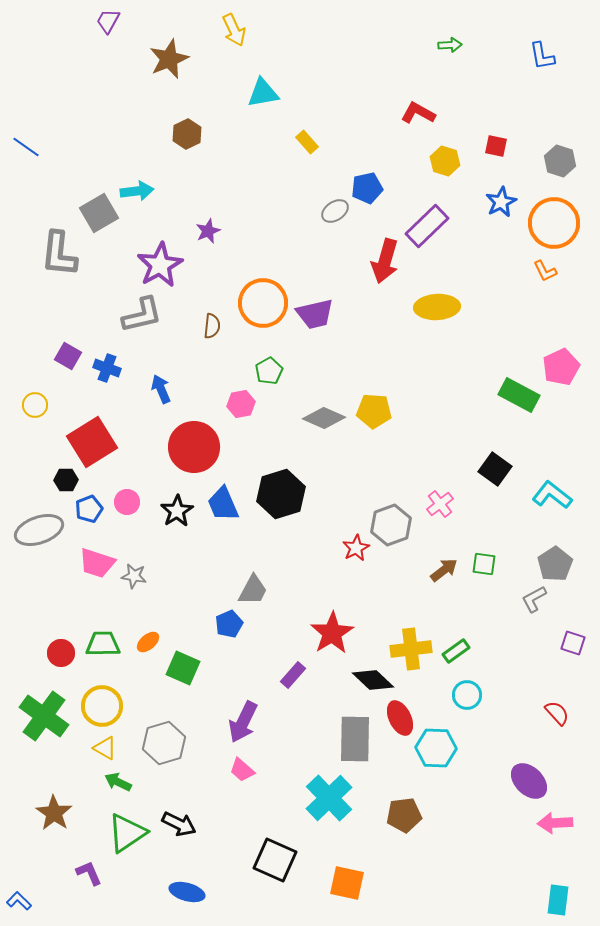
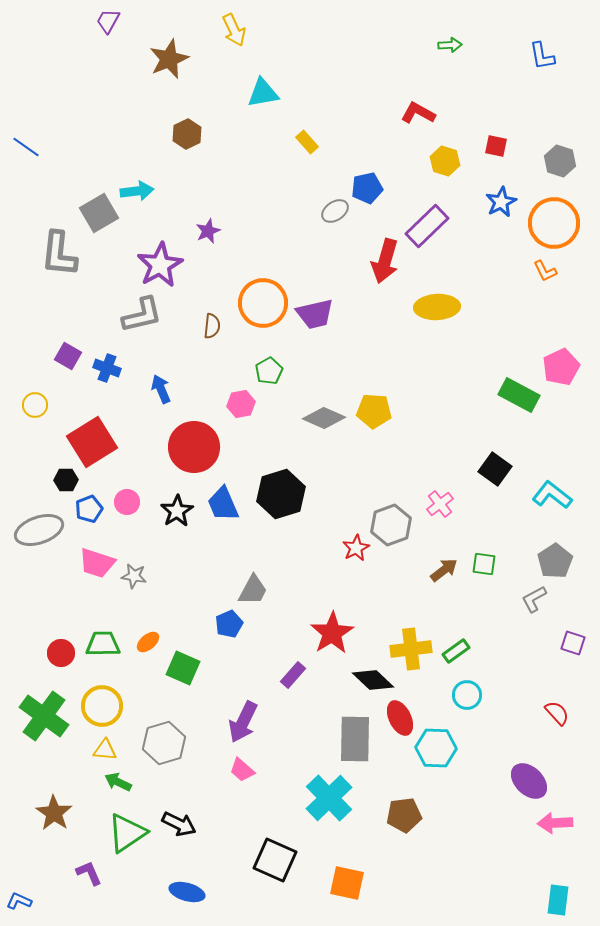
gray pentagon at (555, 564): moved 3 px up
yellow triangle at (105, 748): moved 2 px down; rotated 25 degrees counterclockwise
blue L-shape at (19, 901): rotated 20 degrees counterclockwise
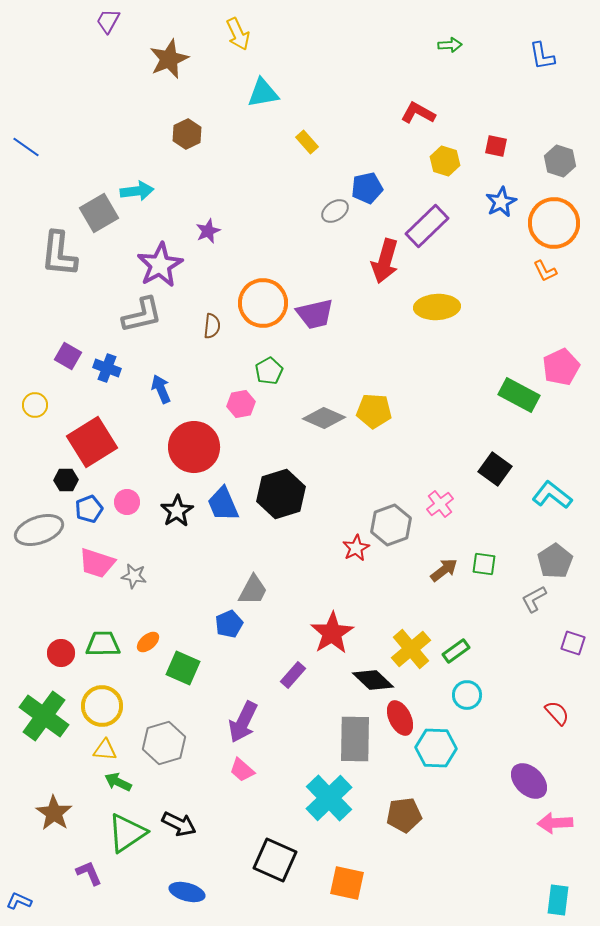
yellow arrow at (234, 30): moved 4 px right, 4 px down
yellow cross at (411, 649): rotated 33 degrees counterclockwise
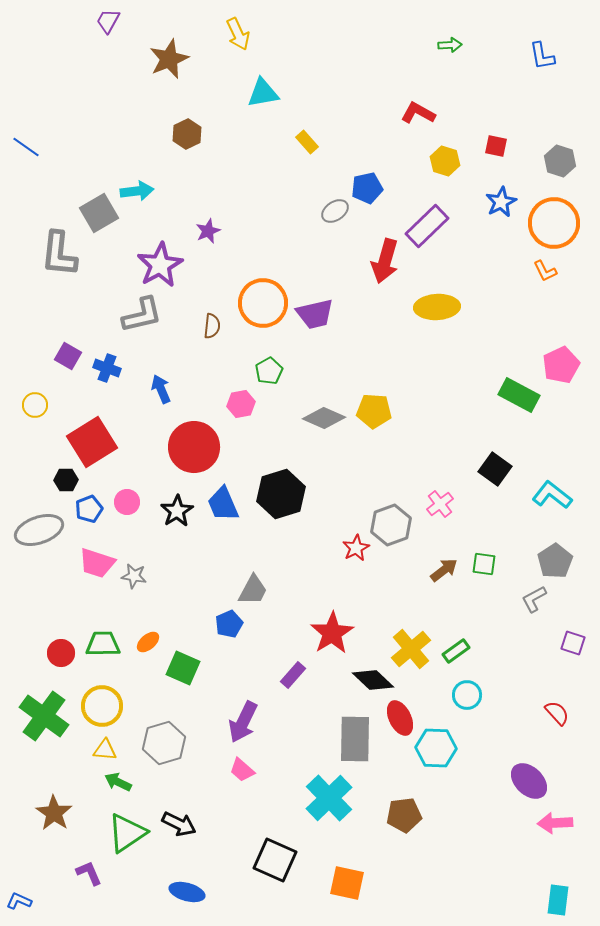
pink pentagon at (561, 367): moved 2 px up
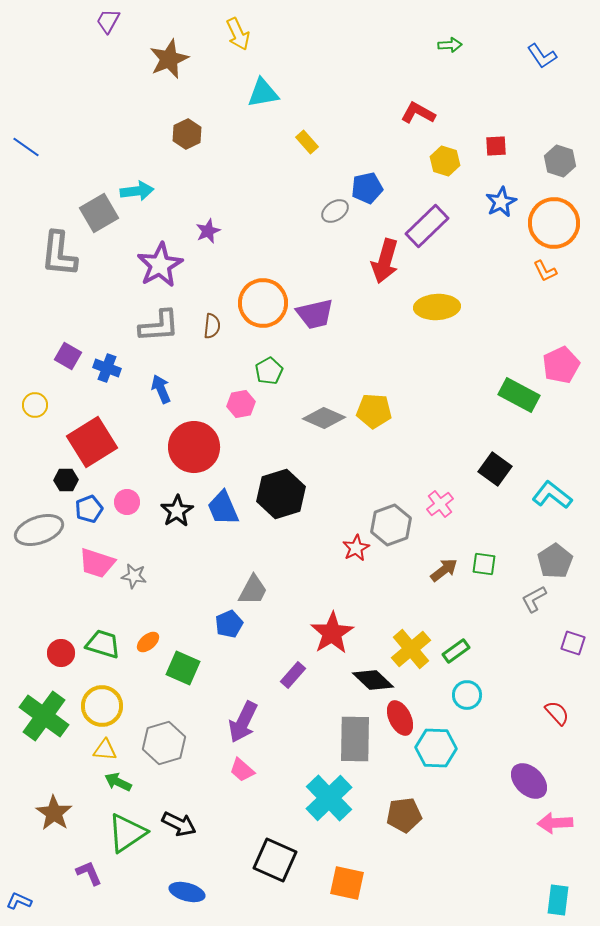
blue L-shape at (542, 56): rotated 24 degrees counterclockwise
red square at (496, 146): rotated 15 degrees counterclockwise
gray L-shape at (142, 315): moved 17 px right, 11 px down; rotated 9 degrees clockwise
blue trapezoid at (223, 504): moved 4 px down
green trapezoid at (103, 644): rotated 18 degrees clockwise
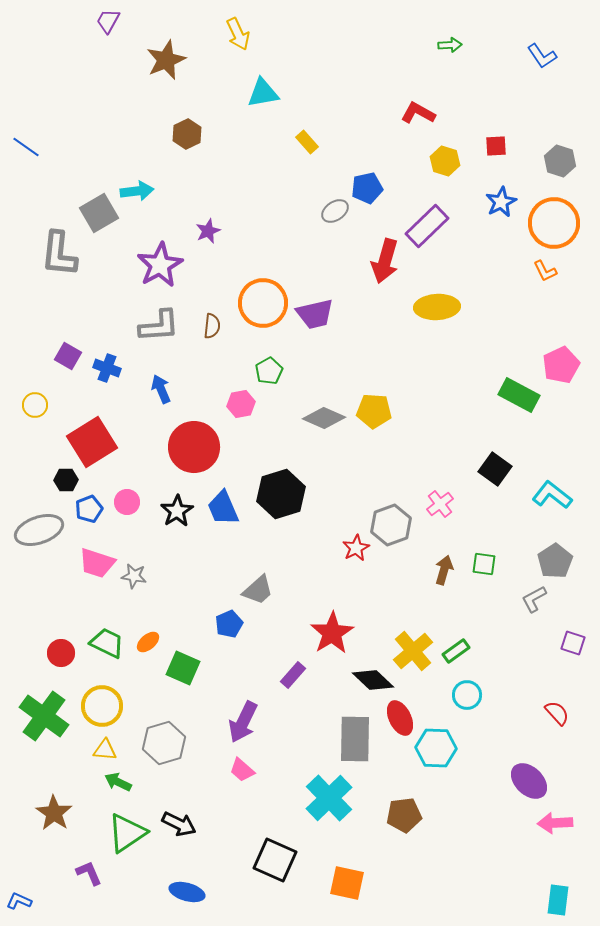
brown star at (169, 59): moved 3 px left, 1 px down
brown arrow at (444, 570): rotated 36 degrees counterclockwise
gray trapezoid at (253, 590): moved 5 px right; rotated 20 degrees clockwise
green trapezoid at (103, 644): moved 4 px right, 1 px up; rotated 9 degrees clockwise
yellow cross at (411, 649): moved 2 px right, 2 px down
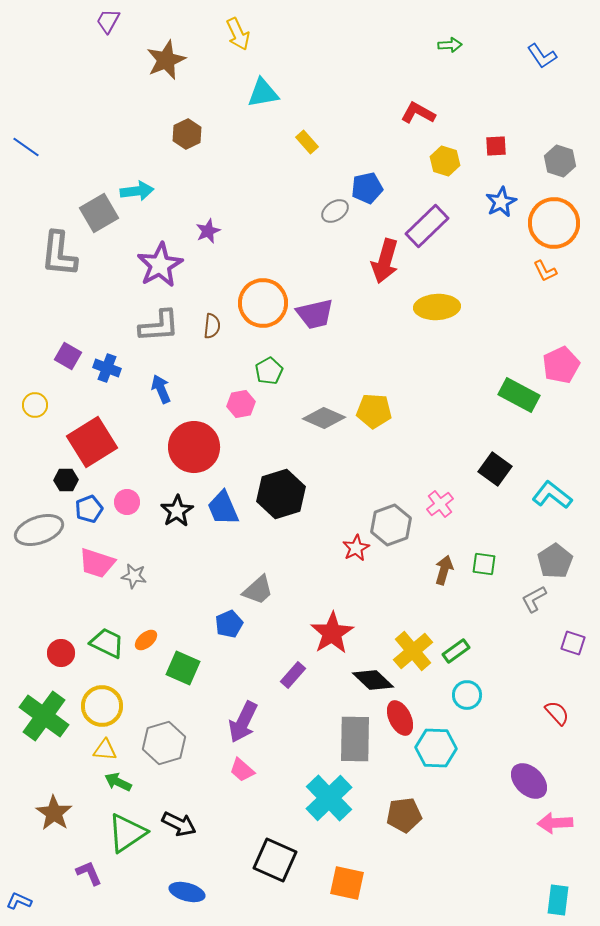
orange ellipse at (148, 642): moved 2 px left, 2 px up
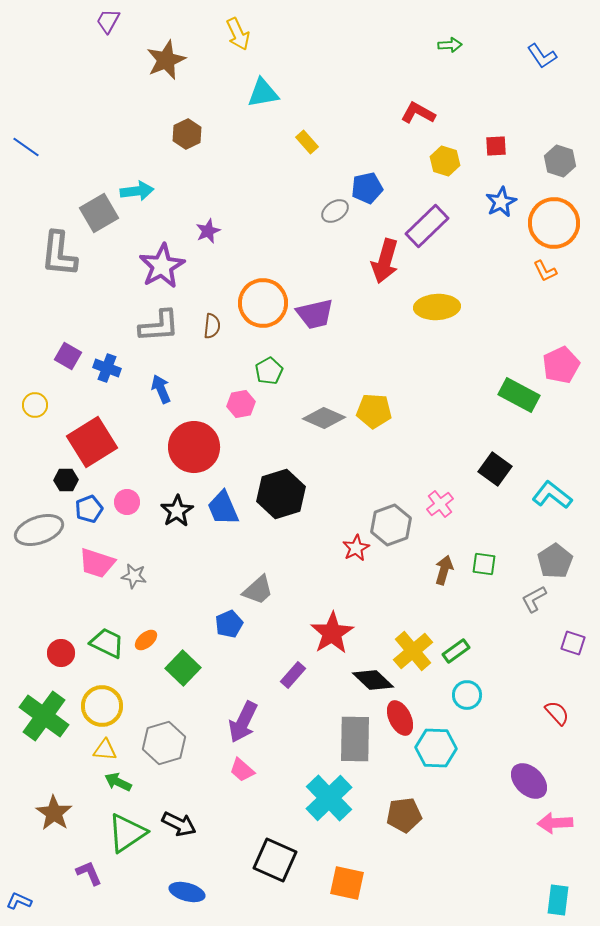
purple star at (160, 265): moved 2 px right, 1 px down
green square at (183, 668): rotated 20 degrees clockwise
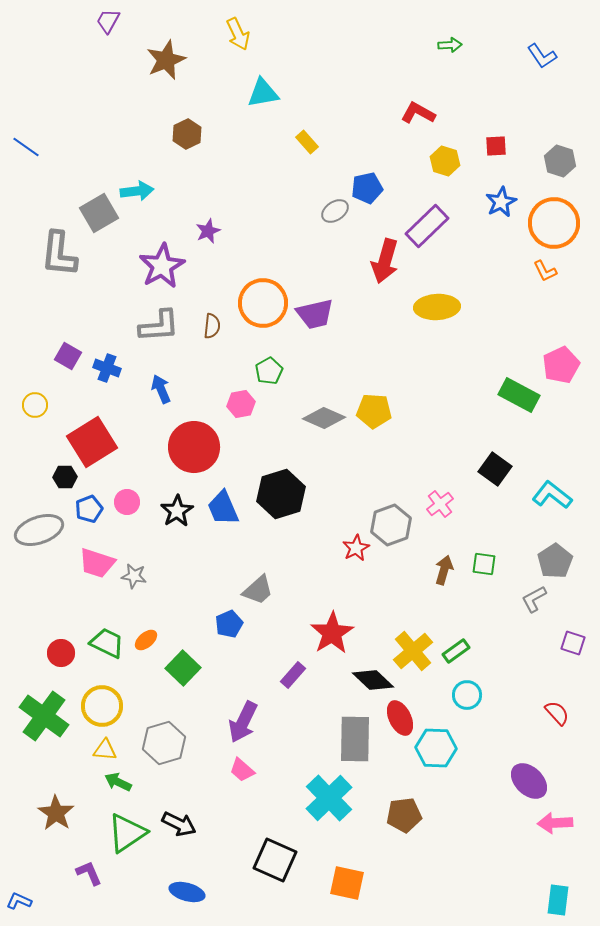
black hexagon at (66, 480): moved 1 px left, 3 px up
brown star at (54, 813): moved 2 px right
